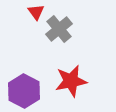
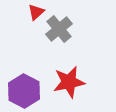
red triangle: rotated 24 degrees clockwise
red star: moved 2 px left, 1 px down
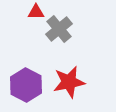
red triangle: rotated 42 degrees clockwise
purple hexagon: moved 2 px right, 6 px up
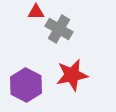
gray cross: rotated 20 degrees counterclockwise
red star: moved 3 px right, 7 px up
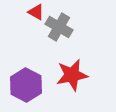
red triangle: rotated 30 degrees clockwise
gray cross: moved 2 px up
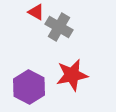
purple hexagon: moved 3 px right, 2 px down
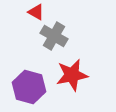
gray cross: moved 5 px left, 9 px down
purple hexagon: rotated 12 degrees counterclockwise
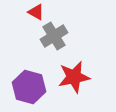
gray cross: rotated 28 degrees clockwise
red star: moved 2 px right, 2 px down
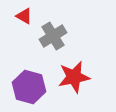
red triangle: moved 12 px left, 4 px down
gray cross: moved 1 px left
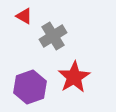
red star: rotated 20 degrees counterclockwise
purple hexagon: moved 1 px right; rotated 24 degrees clockwise
